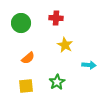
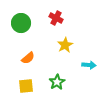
red cross: rotated 24 degrees clockwise
yellow star: rotated 14 degrees clockwise
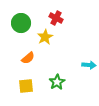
yellow star: moved 20 px left, 8 px up
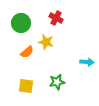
yellow star: moved 1 px right, 5 px down; rotated 28 degrees counterclockwise
orange semicircle: moved 1 px left, 6 px up
cyan arrow: moved 2 px left, 3 px up
green star: rotated 21 degrees clockwise
yellow square: rotated 14 degrees clockwise
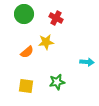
green circle: moved 3 px right, 9 px up
yellow star: rotated 21 degrees counterclockwise
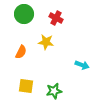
yellow star: rotated 14 degrees clockwise
orange semicircle: moved 6 px left; rotated 24 degrees counterclockwise
cyan arrow: moved 5 px left, 3 px down; rotated 16 degrees clockwise
green star: moved 3 px left, 9 px down
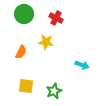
green star: rotated 14 degrees counterclockwise
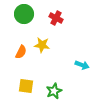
yellow star: moved 4 px left, 3 px down
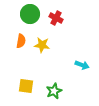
green circle: moved 6 px right
orange semicircle: moved 11 px up; rotated 16 degrees counterclockwise
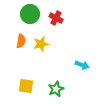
yellow star: moved 1 px left, 1 px up; rotated 21 degrees counterclockwise
green star: moved 2 px right, 2 px up
